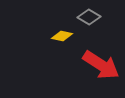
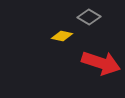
red arrow: moved 2 px up; rotated 15 degrees counterclockwise
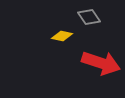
gray diamond: rotated 25 degrees clockwise
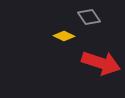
yellow diamond: moved 2 px right; rotated 15 degrees clockwise
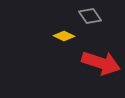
gray diamond: moved 1 px right, 1 px up
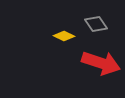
gray diamond: moved 6 px right, 8 px down
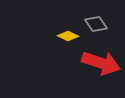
yellow diamond: moved 4 px right
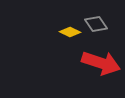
yellow diamond: moved 2 px right, 4 px up
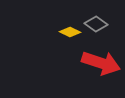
gray diamond: rotated 20 degrees counterclockwise
